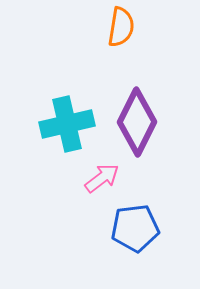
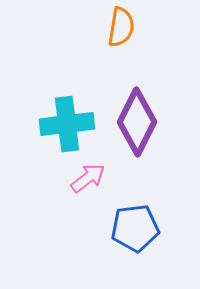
cyan cross: rotated 6 degrees clockwise
pink arrow: moved 14 px left
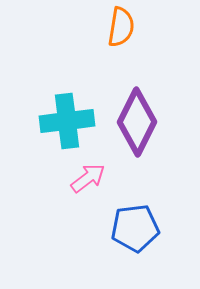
cyan cross: moved 3 px up
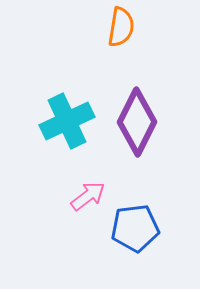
cyan cross: rotated 18 degrees counterclockwise
pink arrow: moved 18 px down
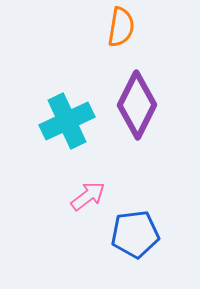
purple diamond: moved 17 px up
blue pentagon: moved 6 px down
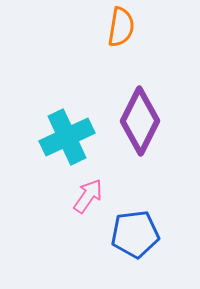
purple diamond: moved 3 px right, 16 px down
cyan cross: moved 16 px down
pink arrow: rotated 18 degrees counterclockwise
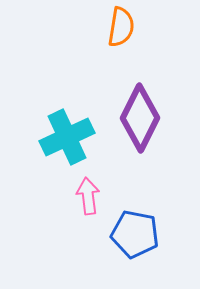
purple diamond: moved 3 px up
pink arrow: rotated 42 degrees counterclockwise
blue pentagon: rotated 18 degrees clockwise
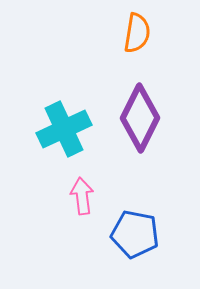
orange semicircle: moved 16 px right, 6 px down
cyan cross: moved 3 px left, 8 px up
pink arrow: moved 6 px left
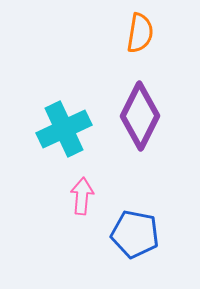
orange semicircle: moved 3 px right
purple diamond: moved 2 px up
pink arrow: rotated 12 degrees clockwise
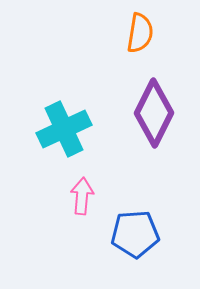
purple diamond: moved 14 px right, 3 px up
blue pentagon: rotated 15 degrees counterclockwise
